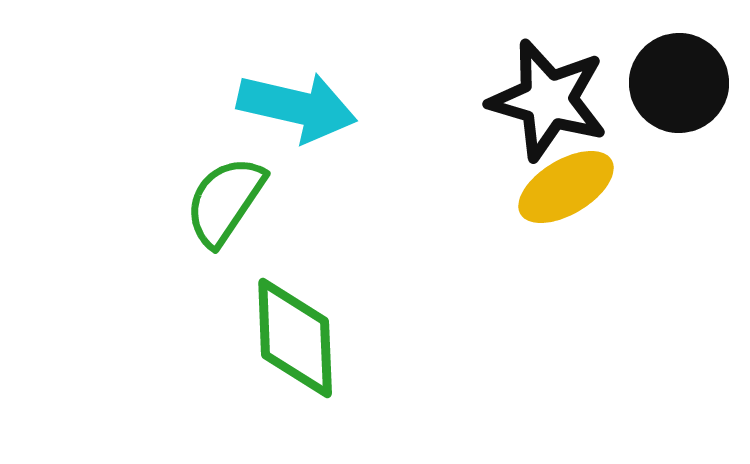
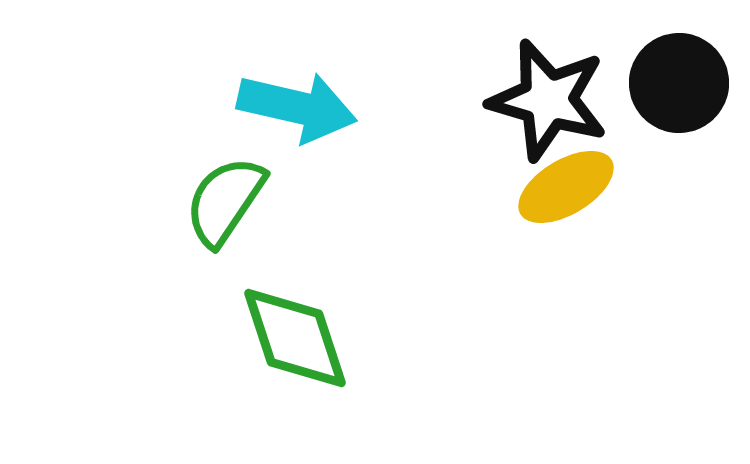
green diamond: rotated 16 degrees counterclockwise
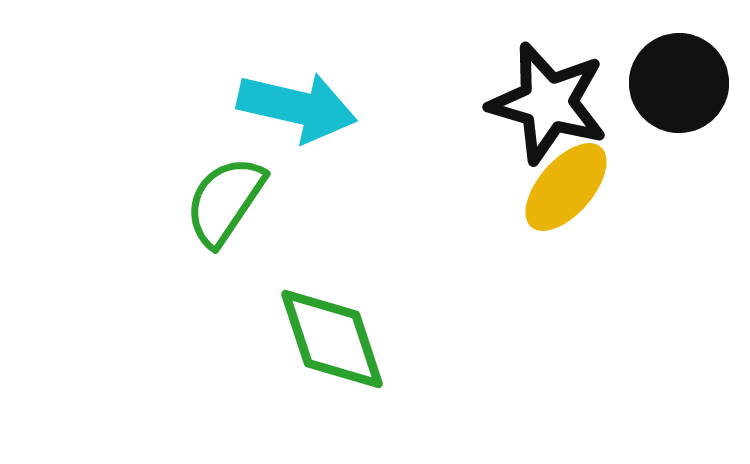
black star: moved 3 px down
yellow ellipse: rotated 18 degrees counterclockwise
green diamond: moved 37 px right, 1 px down
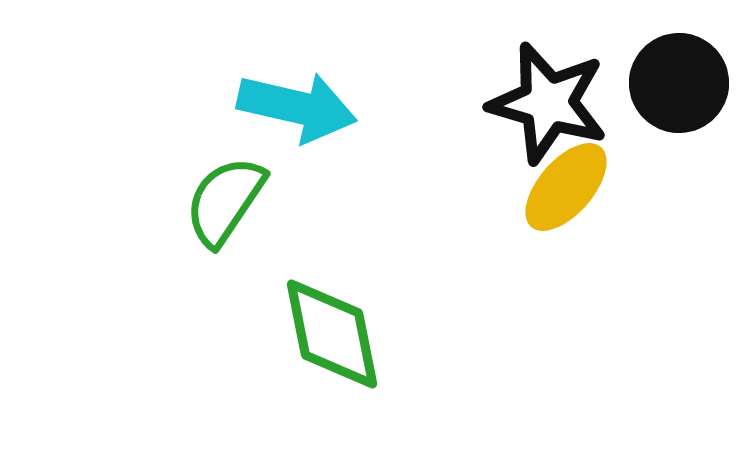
green diamond: moved 5 px up; rotated 7 degrees clockwise
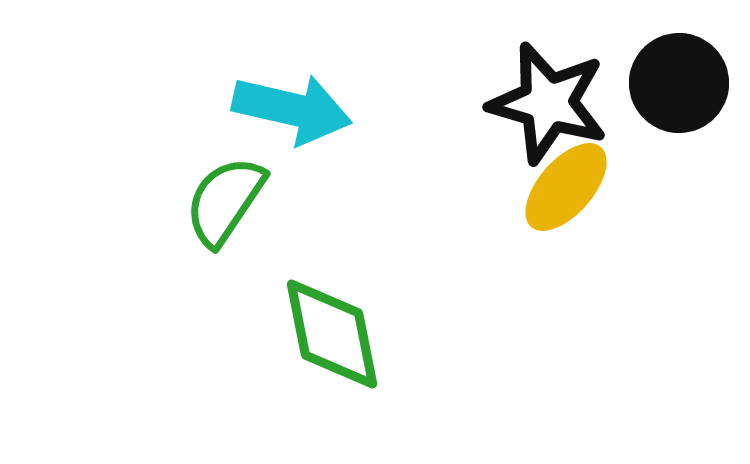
cyan arrow: moved 5 px left, 2 px down
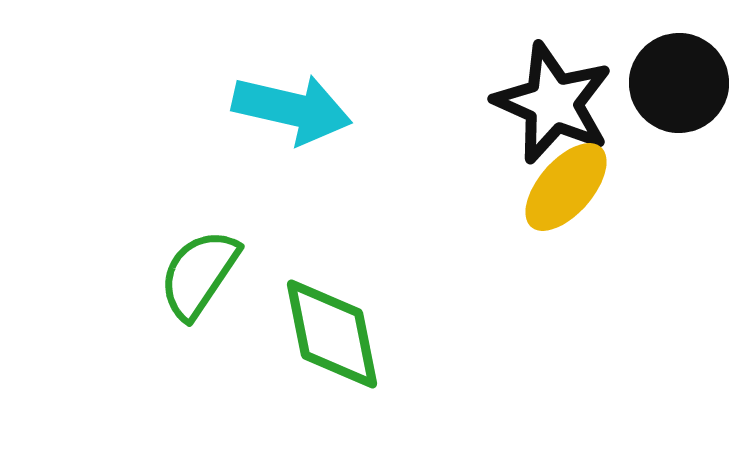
black star: moved 5 px right; rotated 8 degrees clockwise
green semicircle: moved 26 px left, 73 px down
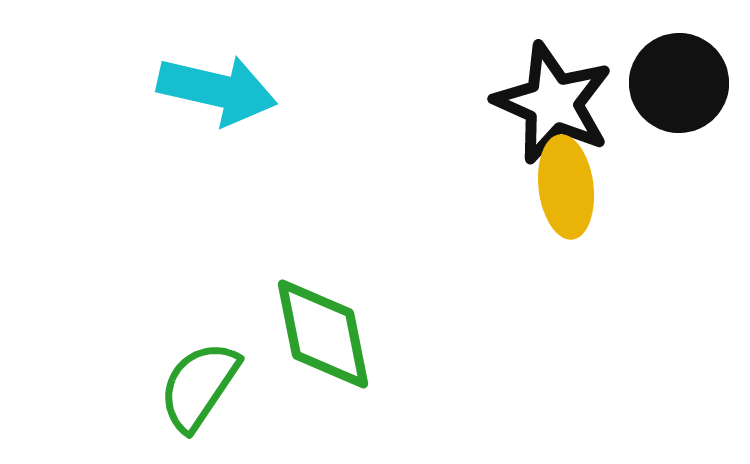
cyan arrow: moved 75 px left, 19 px up
yellow ellipse: rotated 48 degrees counterclockwise
green semicircle: moved 112 px down
green diamond: moved 9 px left
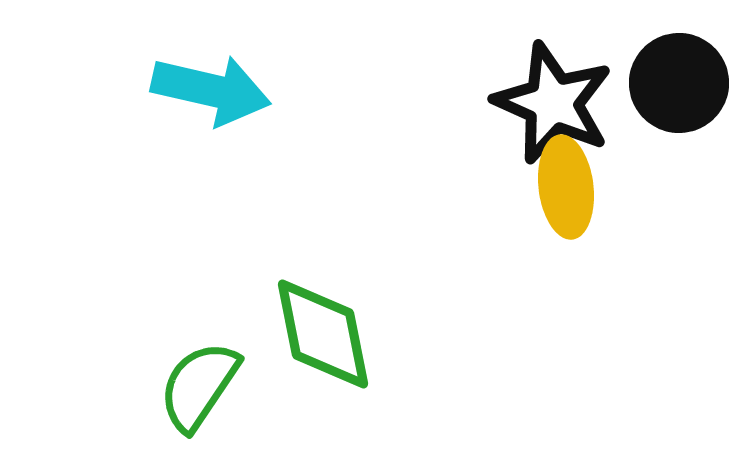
cyan arrow: moved 6 px left
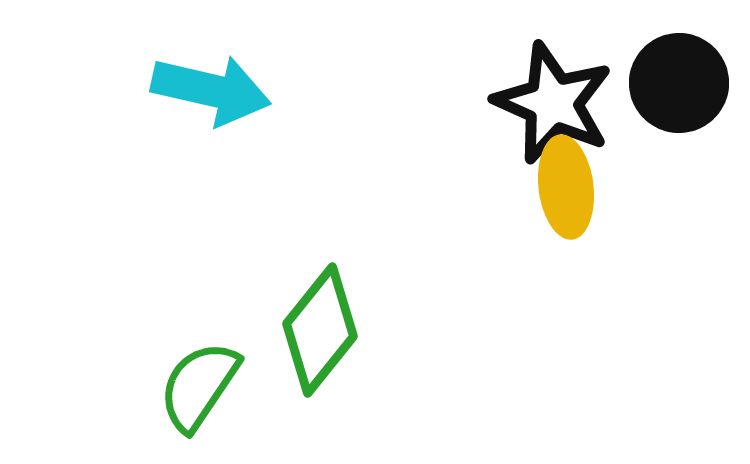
green diamond: moved 3 px left, 4 px up; rotated 50 degrees clockwise
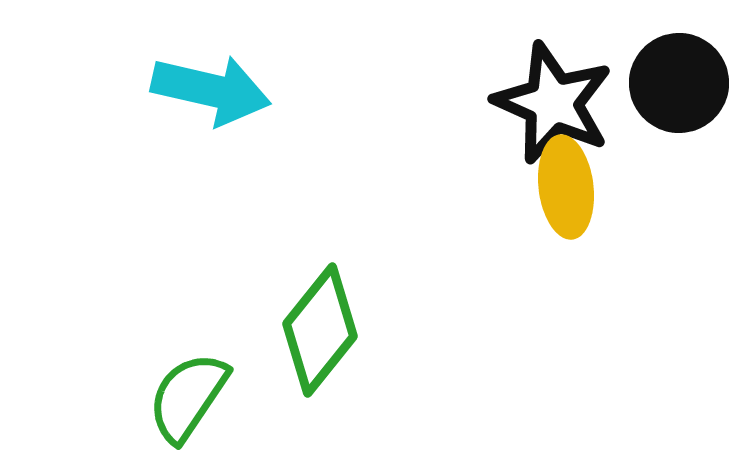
green semicircle: moved 11 px left, 11 px down
